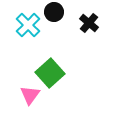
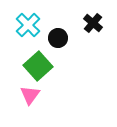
black circle: moved 4 px right, 26 px down
black cross: moved 4 px right
green square: moved 12 px left, 7 px up
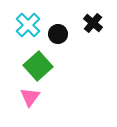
black circle: moved 4 px up
pink triangle: moved 2 px down
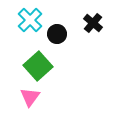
cyan cross: moved 2 px right, 5 px up
black circle: moved 1 px left
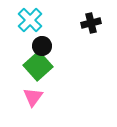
black cross: moved 2 px left; rotated 36 degrees clockwise
black circle: moved 15 px left, 12 px down
pink triangle: moved 3 px right
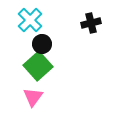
black circle: moved 2 px up
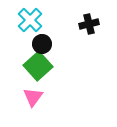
black cross: moved 2 px left, 1 px down
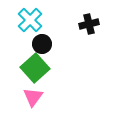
green square: moved 3 px left, 2 px down
